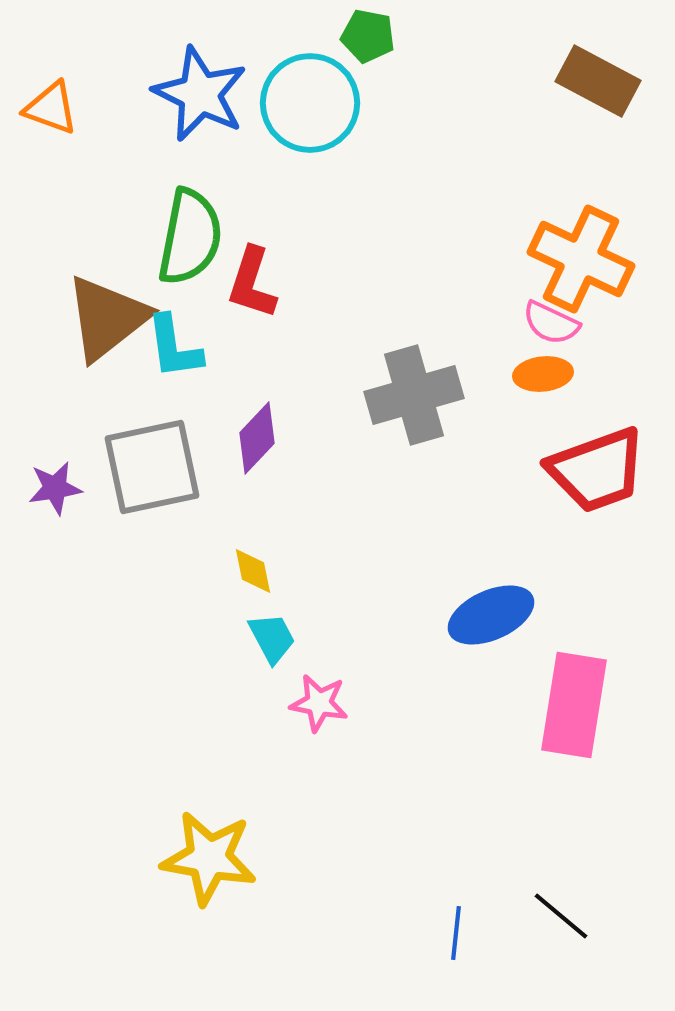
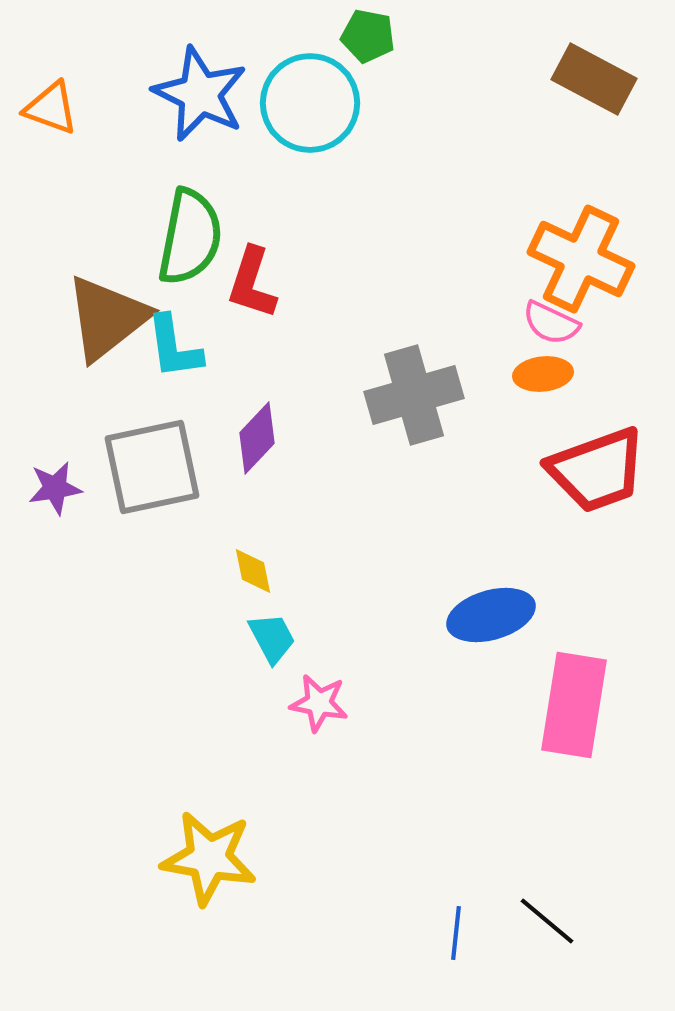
brown rectangle: moved 4 px left, 2 px up
blue ellipse: rotated 8 degrees clockwise
black line: moved 14 px left, 5 px down
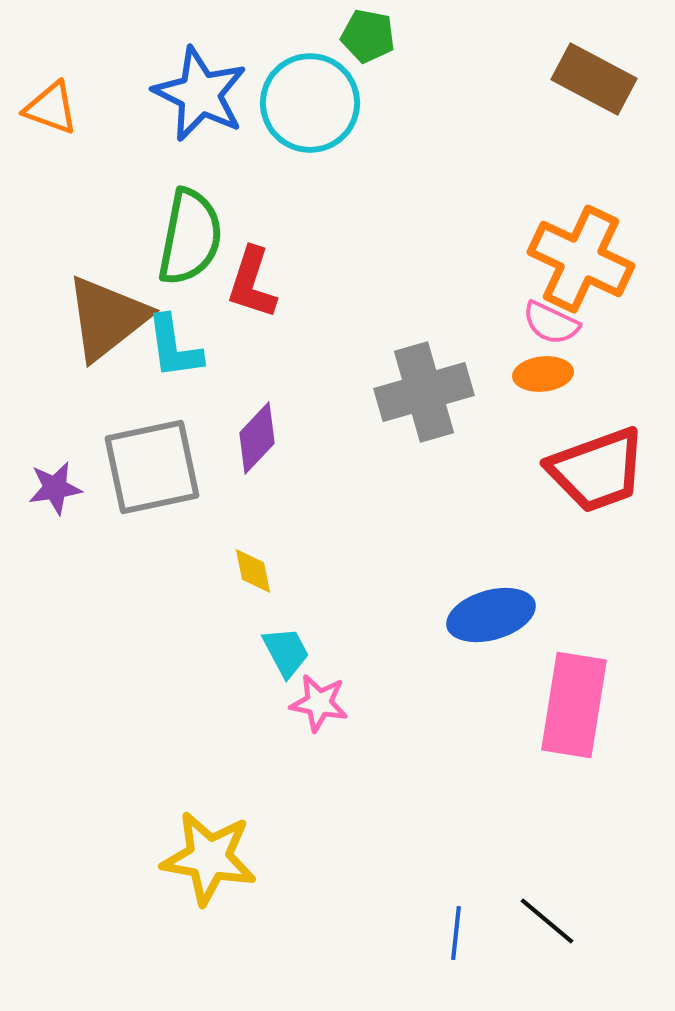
gray cross: moved 10 px right, 3 px up
cyan trapezoid: moved 14 px right, 14 px down
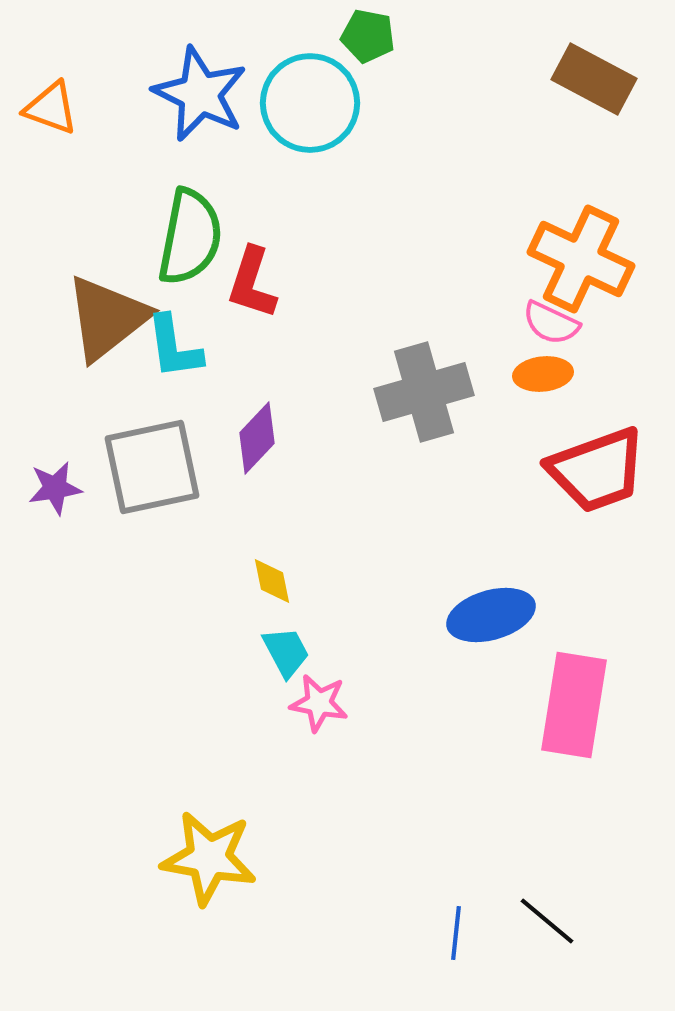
yellow diamond: moved 19 px right, 10 px down
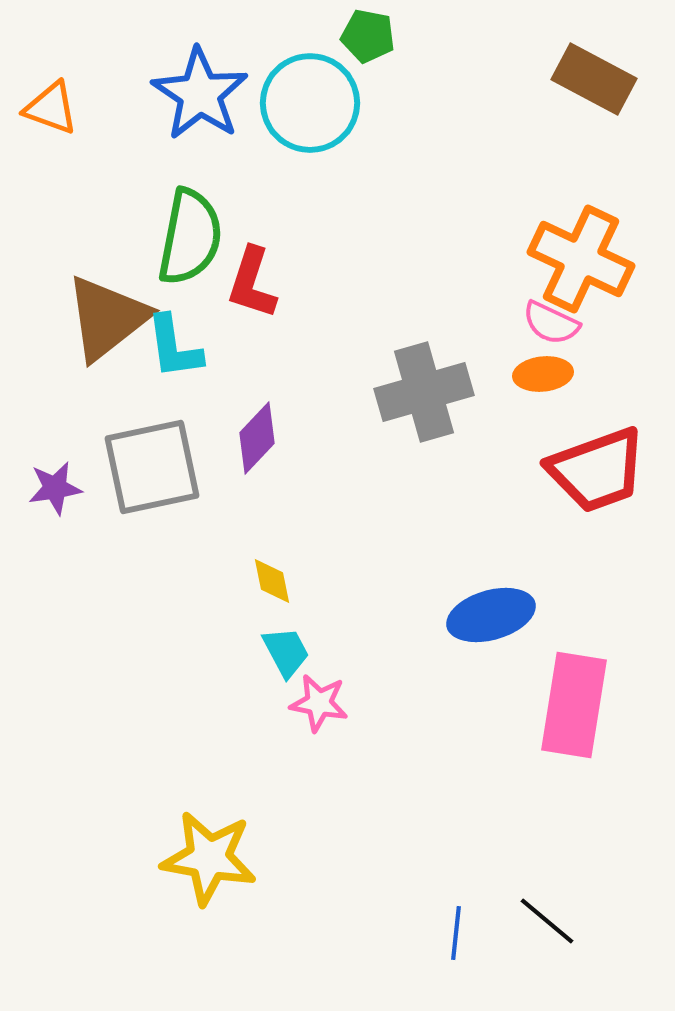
blue star: rotated 8 degrees clockwise
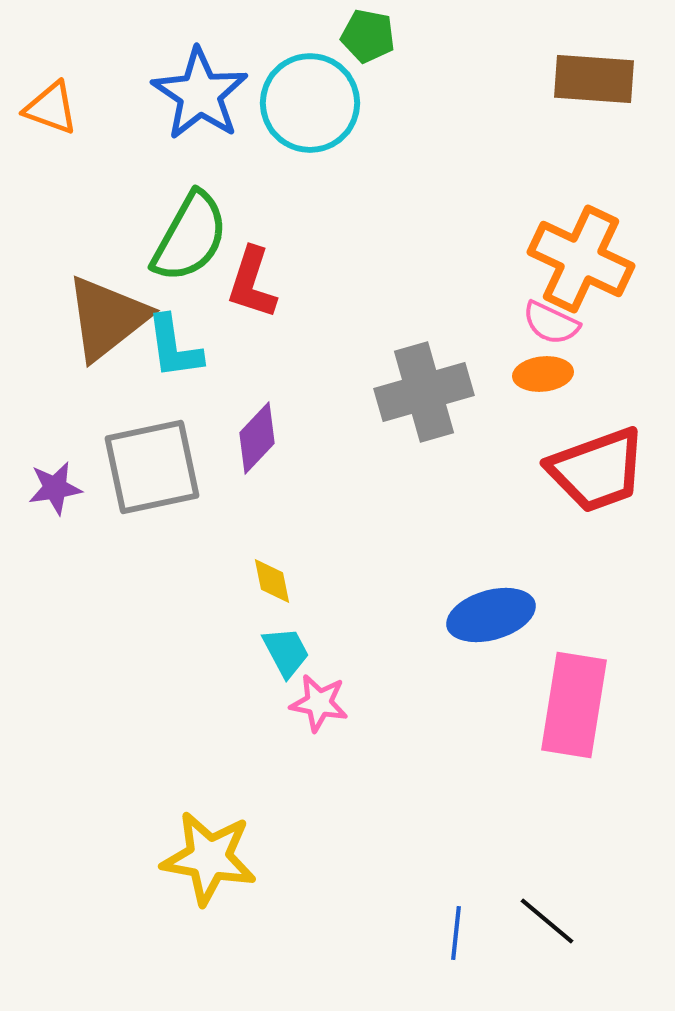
brown rectangle: rotated 24 degrees counterclockwise
green semicircle: rotated 18 degrees clockwise
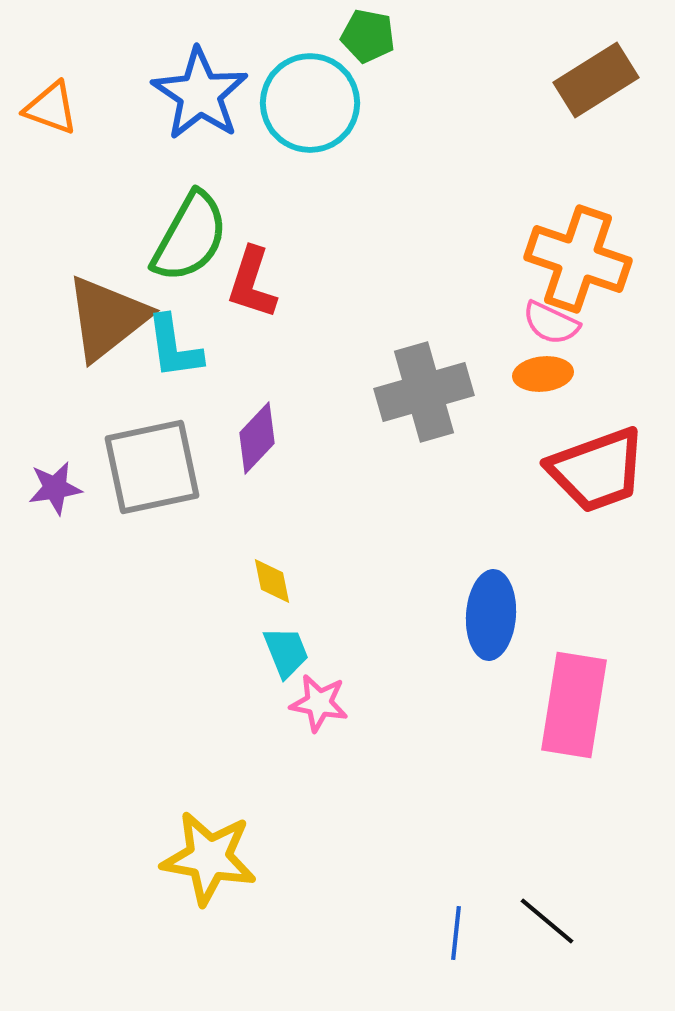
brown rectangle: moved 2 px right, 1 px down; rotated 36 degrees counterclockwise
orange cross: moved 3 px left; rotated 6 degrees counterclockwise
blue ellipse: rotated 70 degrees counterclockwise
cyan trapezoid: rotated 6 degrees clockwise
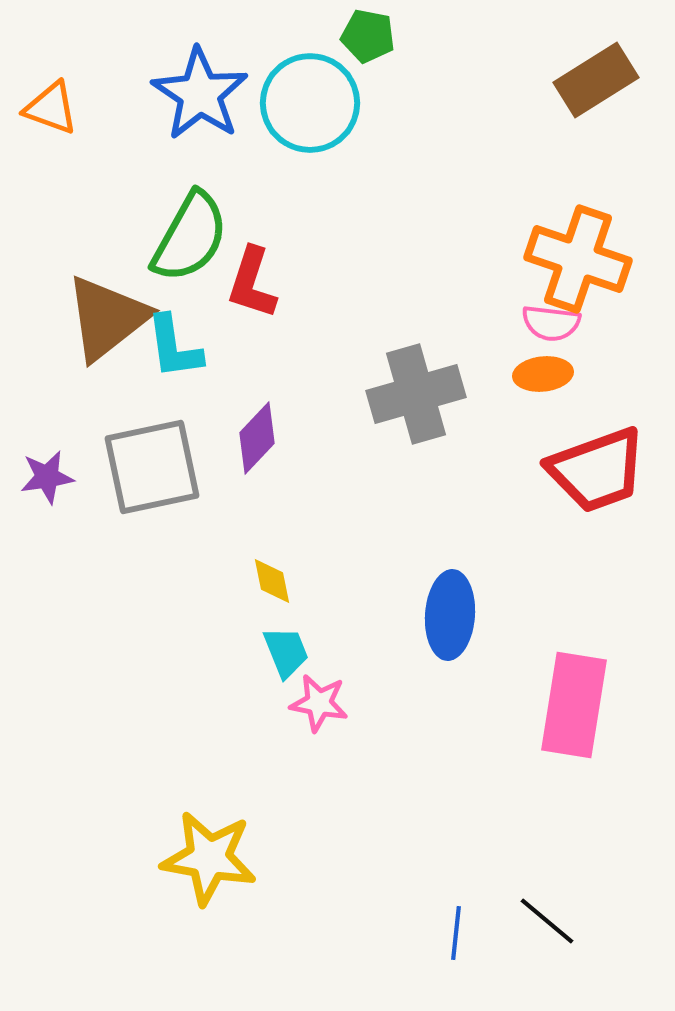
pink semicircle: rotated 18 degrees counterclockwise
gray cross: moved 8 px left, 2 px down
purple star: moved 8 px left, 11 px up
blue ellipse: moved 41 px left
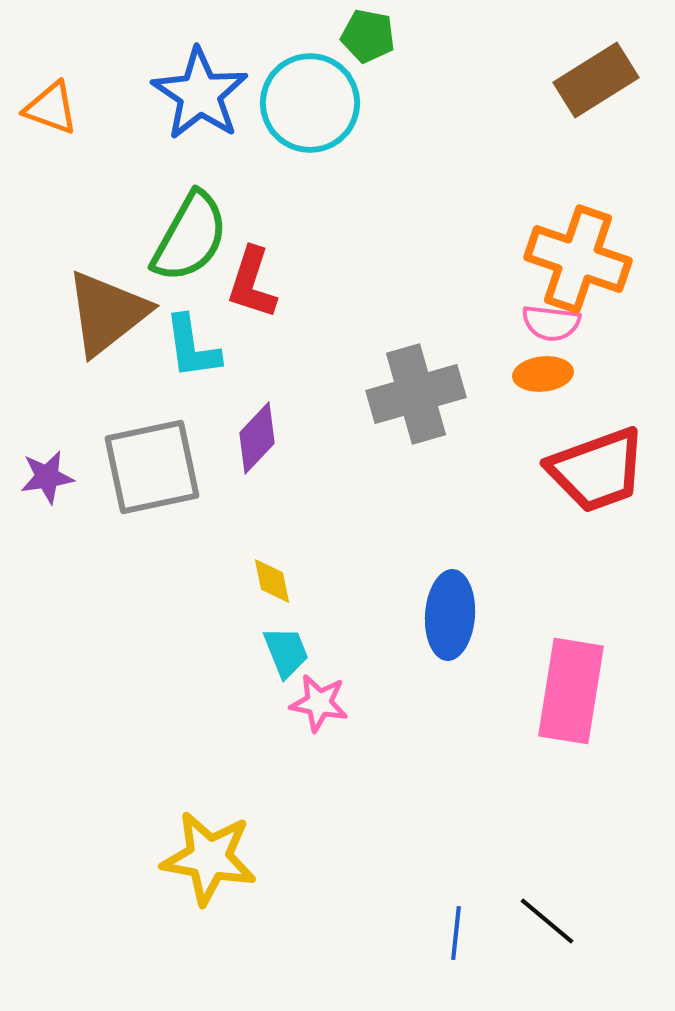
brown triangle: moved 5 px up
cyan L-shape: moved 18 px right
pink rectangle: moved 3 px left, 14 px up
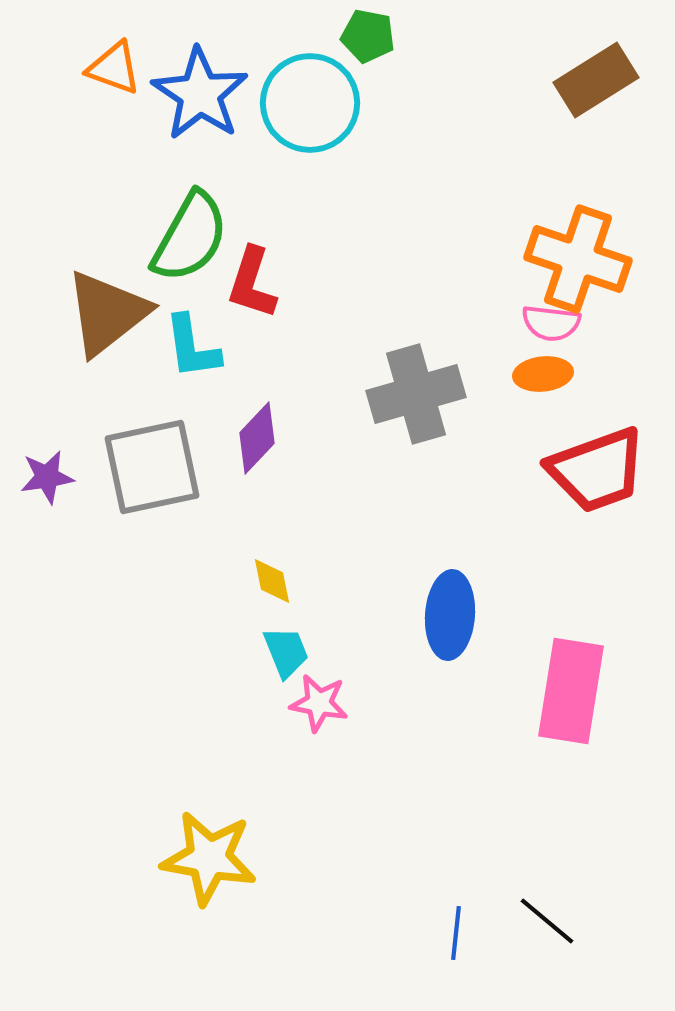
orange triangle: moved 63 px right, 40 px up
